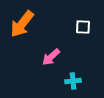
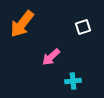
white square: rotated 21 degrees counterclockwise
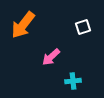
orange arrow: moved 1 px right, 1 px down
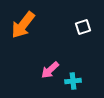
pink arrow: moved 1 px left, 13 px down
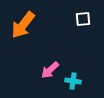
white square: moved 8 px up; rotated 14 degrees clockwise
cyan cross: rotated 14 degrees clockwise
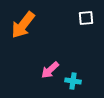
white square: moved 3 px right, 1 px up
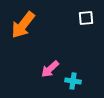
pink arrow: moved 1 px up
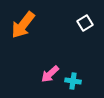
white square: moved 1 px left, 5 px down; rotated 28 degrees counterclockwise
pink arrow: moved 5 px down
